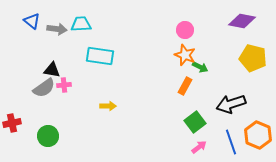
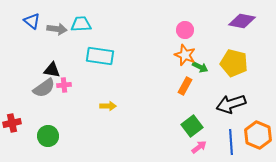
yellow pentagon: moved 19 px left, 5 px down
green square: moved 3 px left, 4 px down
blue line: rotated 15 degrees clockwise
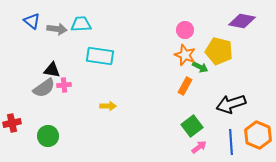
yellow pentagon: moved 15 px left, 12 px up
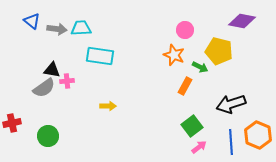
cyan trapezoid: moved 4 px down
orange star: moved 11 px left
pink cross: moved 3 px right, 4 px up
